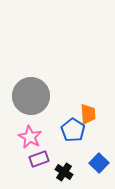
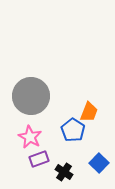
orange trapezoid: moved 1 px right, 2 px up; rotated 25 degrees clockwise
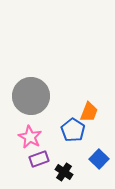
blue square: moved 4 px up
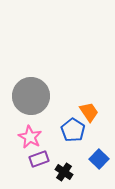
orange trapezoid: rotated 55 degrees counterclockwise
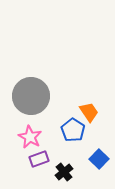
black cross: rotated 18 degrees clockwise
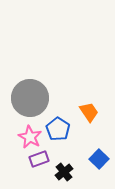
gray circle: moved 1 px left, 2 px down
blue pentagon: moved 15 px left, 1 px up
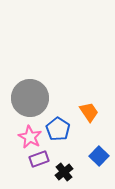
blue square: moved 3 px up
